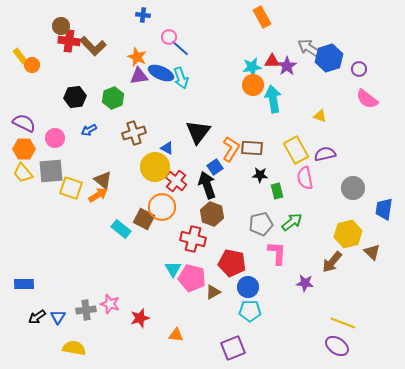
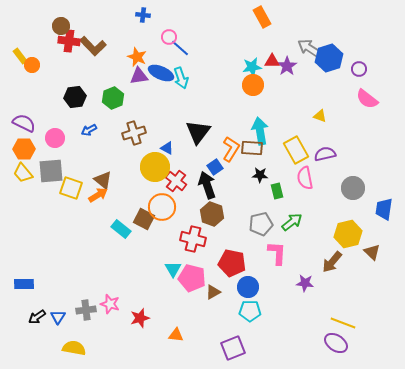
cyan arrow at (273, 99): moved 13 px left, 32 px down
purple ellipse at (337, 346): moved 1 px left, 3 px up
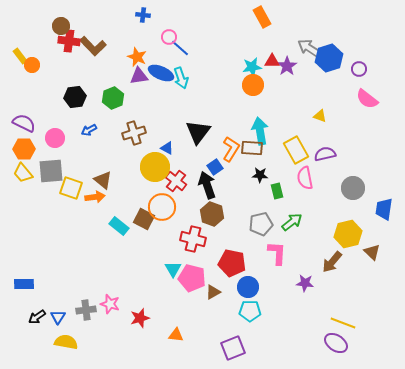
orange arrow at (98, 195): moved 3 px left, 2 px down; rotated 24 degrees clockwise
cyan rectangle at (121, 229): moved 2 px left, 3 px up
yellow semicircle at (74, 348): moved 8 px left, 6 px up
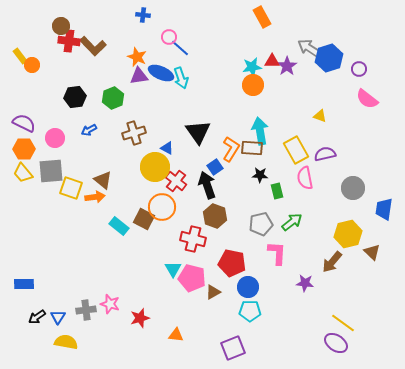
black triangle at (198, 132): rotated 12 degrees counterclockwise
brown hexagon at (212, 214): moved 3 px right, 2 px down
yellow line at (343, 323): rotated 15 degrees clockwise
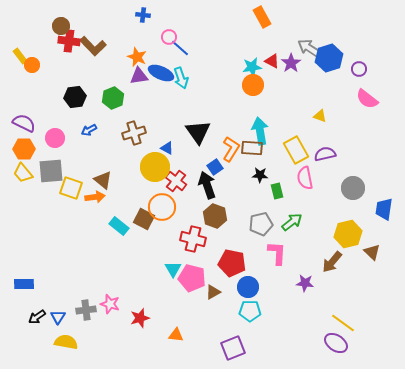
red triangle at (272, 61): rotated 28 degrees clockwise
purple star at (287, 66): moved 4 px right, 3 px up
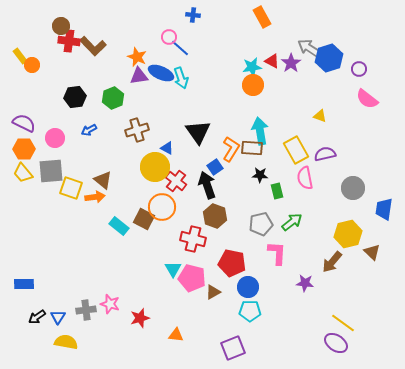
blue cross at (143, 15): moved 50 px right
brown cross at (134, 133): moved 3 px right, 3 px up
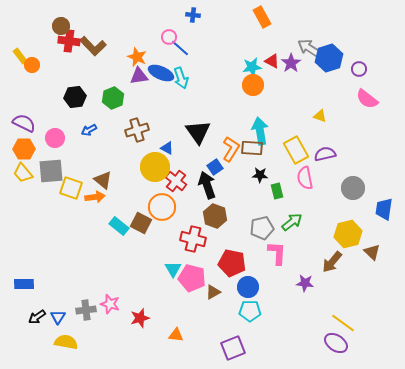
brown square at (144, 219): moved 3 px left, 4 px down
gray pentagon at (261, 224): moved 1 px right, 4 px down
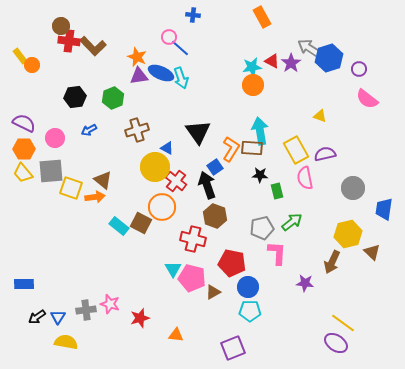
brown arrow at (332, 262): rotated 15 degrees counterclockwise
